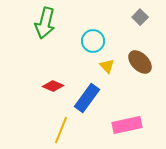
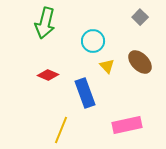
red diamond: moved 5 px left, 11 px up
blue rectangle: moved 2 px left, 5 px up; rotated 56 degrees counterclockwise
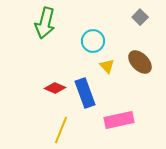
red diamond: moved 7 px right, 13 px down
pink rectangle: moved 8 px left, 5 px up
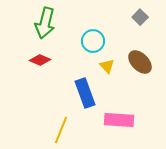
red diamond: moved 15 px left, 28 px up
pink rectangle: rotated 16 degrees clockwise
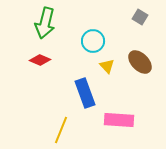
gray square: rotated 14 degrees counterclockwise
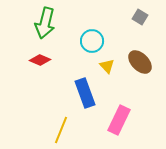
cyan circle: moved 1 px left
pink rectangle: rotated 68 degrees counterclockwise
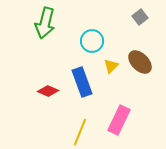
gray square: rotated 21 degrees clockwise
red diamond: moved 8 px right, 31 px down
yellow triangle: moved 4 px right; rotated 28 degrees clockwise
blue rectangle: moved 3 px left, 11 px up
yellow line: moved 19 px right, 2 px down
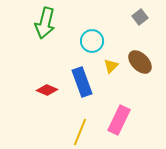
red diamond: moved 1 px left, 1 px up
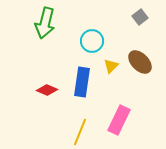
blue rectangle: rotated 28 degrees clockwise
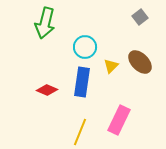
cyan circle: moved 7 px left, 6 px down
